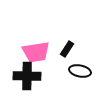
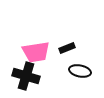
black rectangle: moved 1 px up; rotated 35 degrees clockwise
black cross: moved 1 px left; rotated 16 degrees clockwise
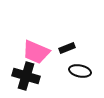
pink trapezoid: rotated 32 degrees clockwise
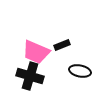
black rectangle: moved 5 px left, 3 px up
black cross: moved 4 px right
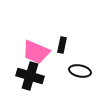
black rectangle: rotated 56 degrees counterclockwise
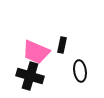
black ellipse: rotated 70 degrees clockwise
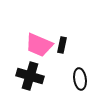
pink trapezoid: moved 3 px right, 7 px up
black ellipse: moved 8 px down
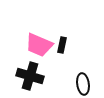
black ellipse: moved 3 px right, 5 px down
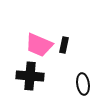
black rectangle: moved 2 px right
black cross: rotated 12 degrees counterclockwise
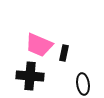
black rectangle: moved 8 px down
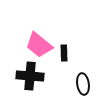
pink trapezoid: rotated 16 degrees clockwise
black rectangle: rotated 14 degrees counterclockwise
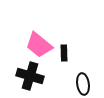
black cross: rotated 12 degrees clockwise
